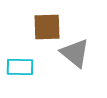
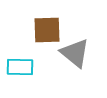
brown square: moved 3 px down
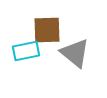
cyan rectangle: moved 6 px right, 16 px up; rotated 12 degrees counterclockwise
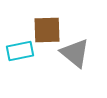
cyan rectangle: moved 6 px left
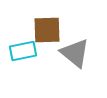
cyan rectangle: moved 3 px right
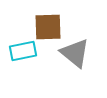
brown square: moved 1 px right, 3 px up
